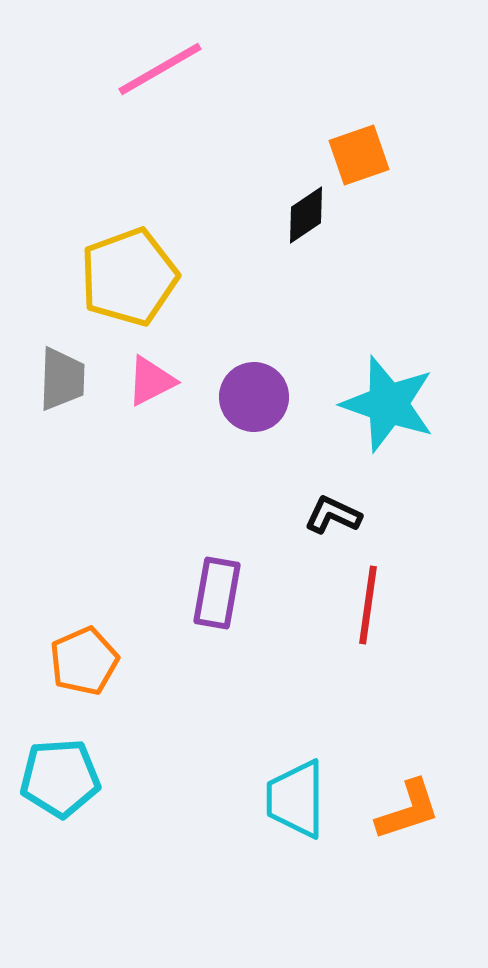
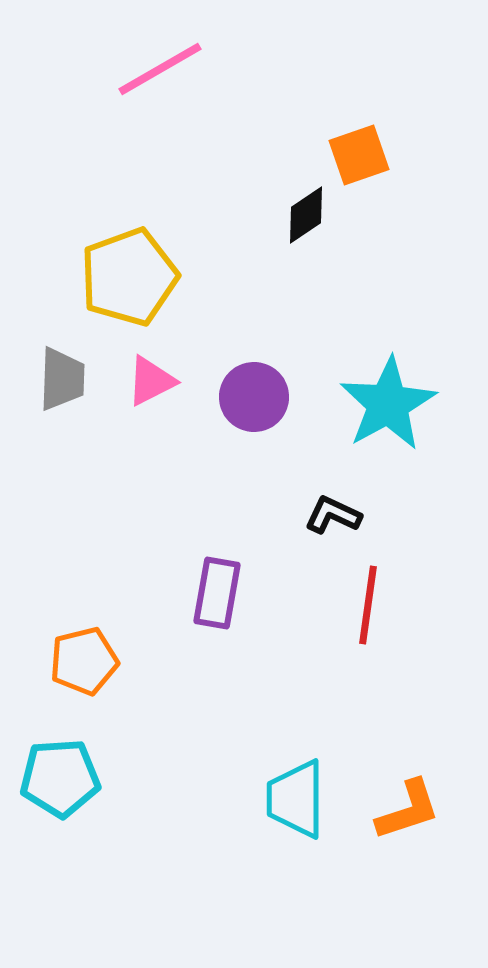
cyan star: rotated 24 degrees clockwise
orange pentagon: rotated 10 degrees clockwise
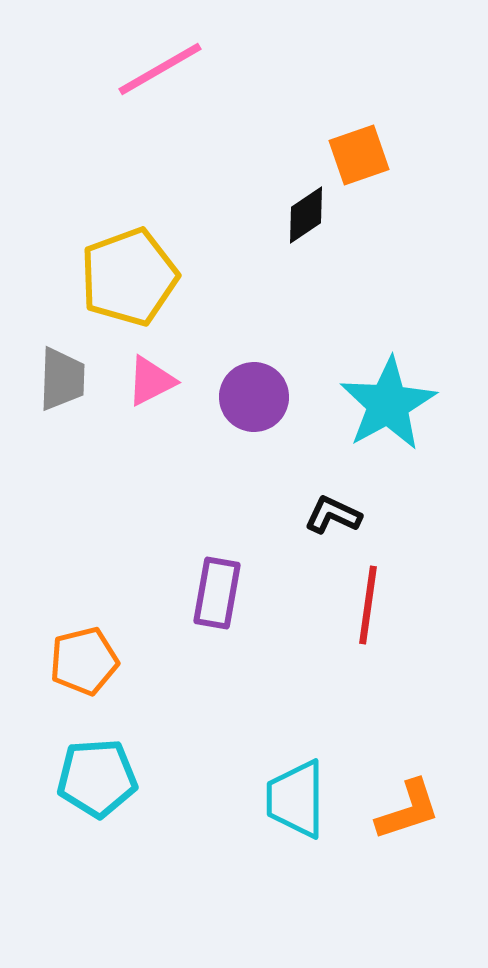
cyan pentagon: moved 37 px right
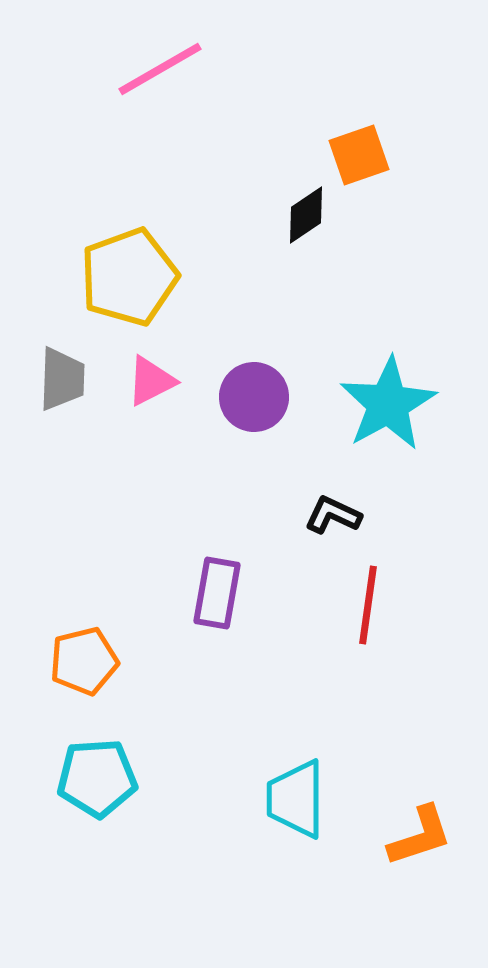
orange L-shape: moved 12 px right, 26 px down
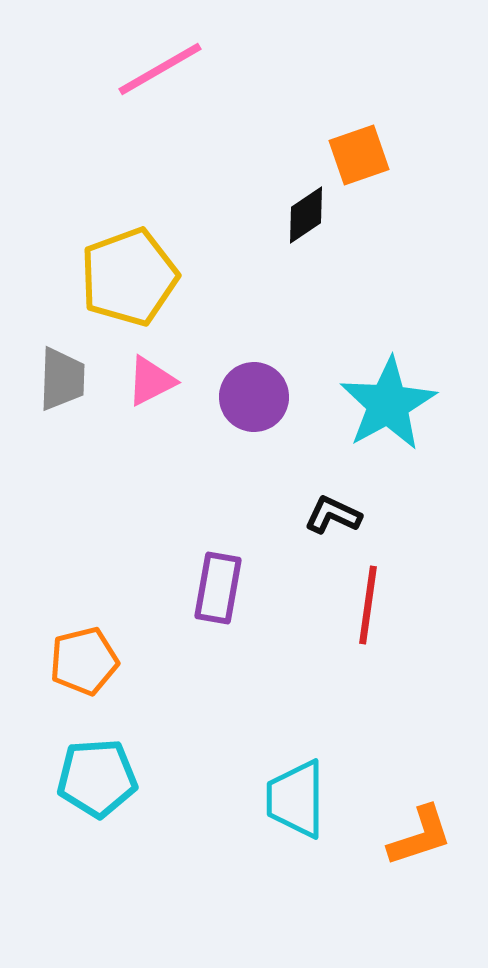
purple rectangle: moved 1 px right, 5 px up
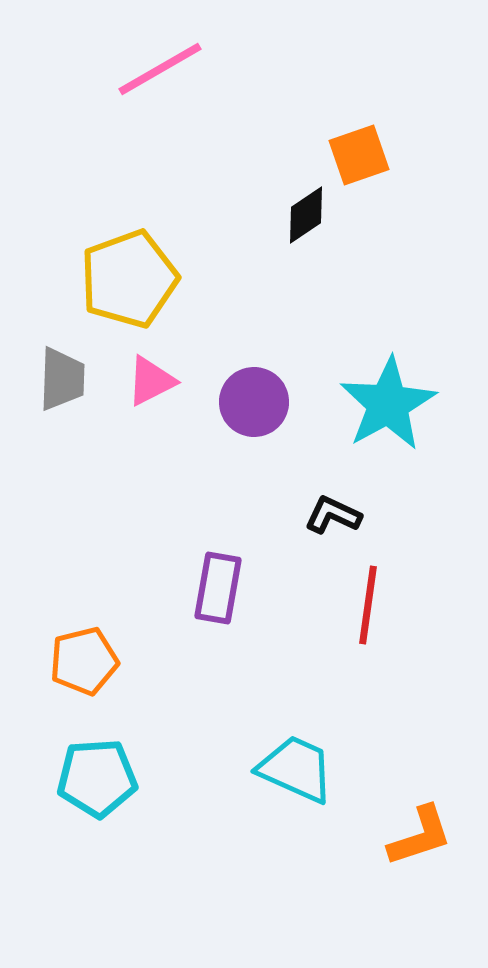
yellow pentagon: moved 2 px down
purple circle: moved 5 px down
cyan trapezoid: moved 30 px up; rotated 114 degrees clockwise
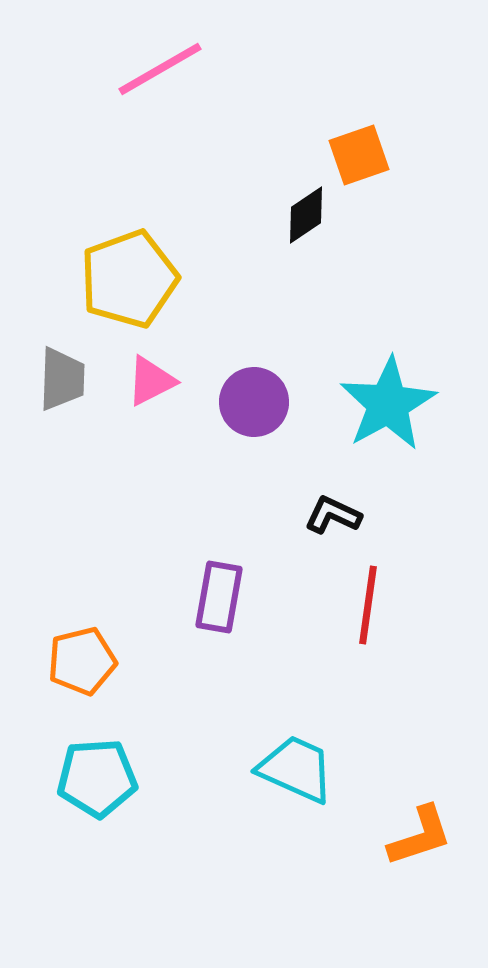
purple rectangle: moved 1 px right, 9 px down
orange pentagon: moved 2 px left
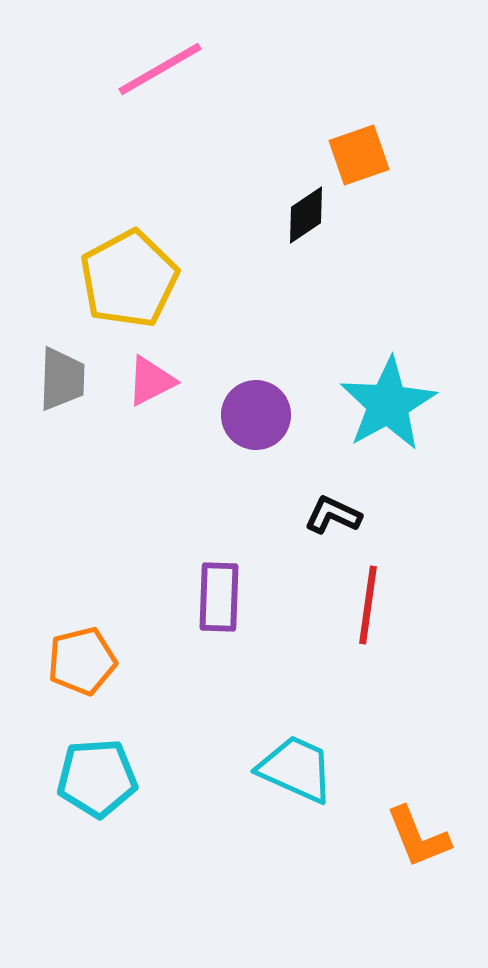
yellow pentagon: rotated 8 degrees counterclockwise
purple circle: moved 2 px right, 13 px down
purple rectangle: rotated 8 degrees counterclockwise
orange L-shape: moved 2 px left, 1 px down; rotated 86 degrees clockwise
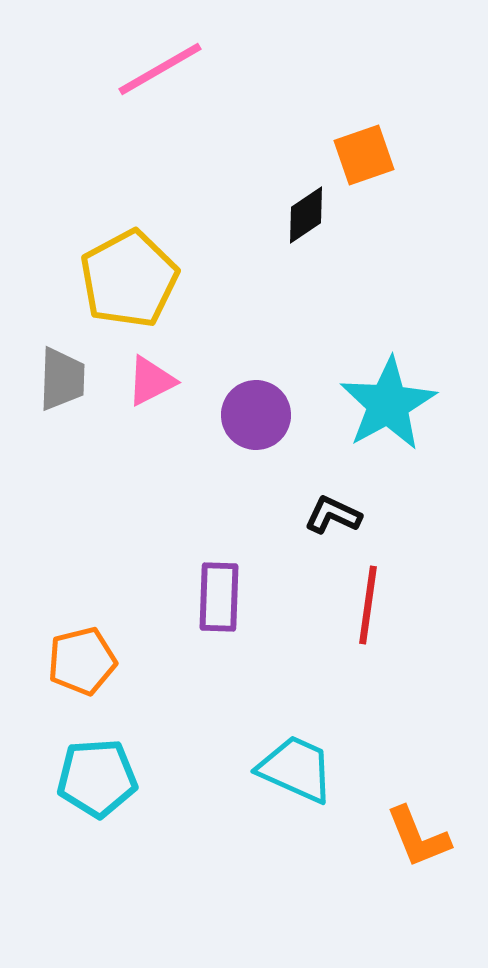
orange square: moved 5 px right
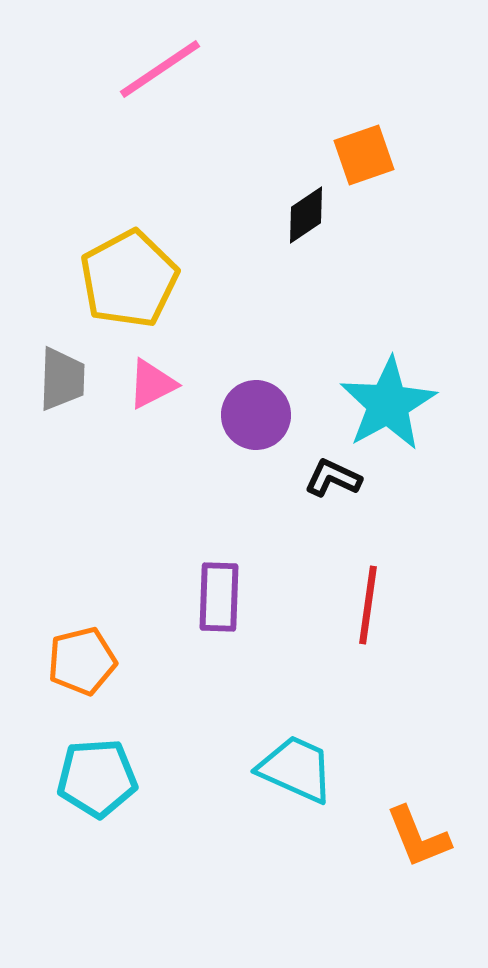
pink line: rotated 4 degrees counterclockwise
pink triangle: moved 1 px right, 3 px down
black L-shape: moved 37 px up
